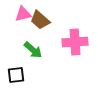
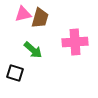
brown trapezoid: moved 2 px up; rotated 115 degrees counterclockwise
black square: moved 1 px left, 2 px up; rotated 24 degrees clockwise
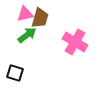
pink triangle: moved 2 px right
pink cross: rotated 35 degrees clockwise
green arrow: moved 6 px left, 15 px up; rotated 78 degrees counterclockwise
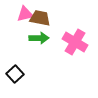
brown trapezoid: rotated 95 degrees counterclockwise
green arrow: moved 12 px right, 3 px down; rotated 36 degrees clockwise
black square: moved 1 px down; rotated 30 degrees clockwise
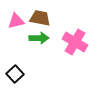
pink triangle: moved 9 px left, 7 px down
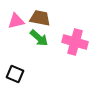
green arrow: rotated 42 degrees clockwise
pink cross: rotated 15 degrees counterclockwise
black square: rotated 24 degrees counterclockwise
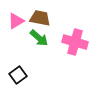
pink triangle: rotated 18 degrees counterclockwise
black square: moved 3 px right, 1 px down; rotated 30 degrees clockwise
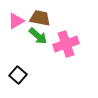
green arrow: moved 1 px left, 2 px up
pink cross: moved 9 px left, 2 px down; rotated 35 degrees counterclockwise
black square: rotated 12 degrees counterclockwise
